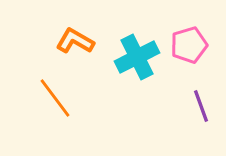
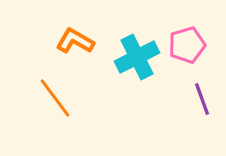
pink pentagon: moved 2 px left
purple line: moved 1 px right, 7 px up
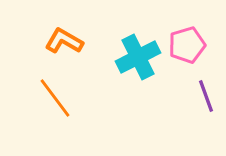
orange L-shape: moved 11 px left
cyan cross: moved 1 px right
purple line: moved 4 px right, 3 px up
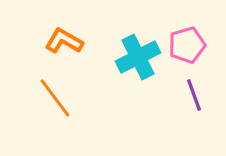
purple line: moved 12 px left, 1 px up
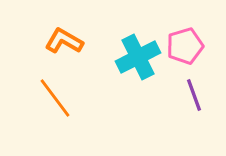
pink pentagon: moved 2 px left, 1 px down
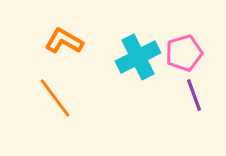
pink pentagon: moved 1 px left, 7 px down
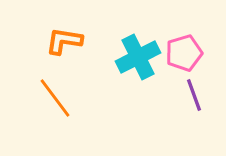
orange L-shape: rotated 21 degrees counterclockwise
